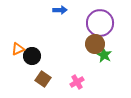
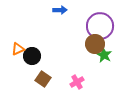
purple circle: moved 3 px down
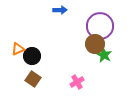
brown square: moved 10 px left
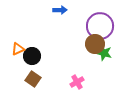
green star: moved 2 px up; rotated 14 degrees counterclockwise
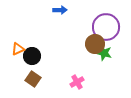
purple circle: moved 6 px right, 1 px down
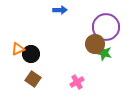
black circle: moved 1 px left, 2 px up
